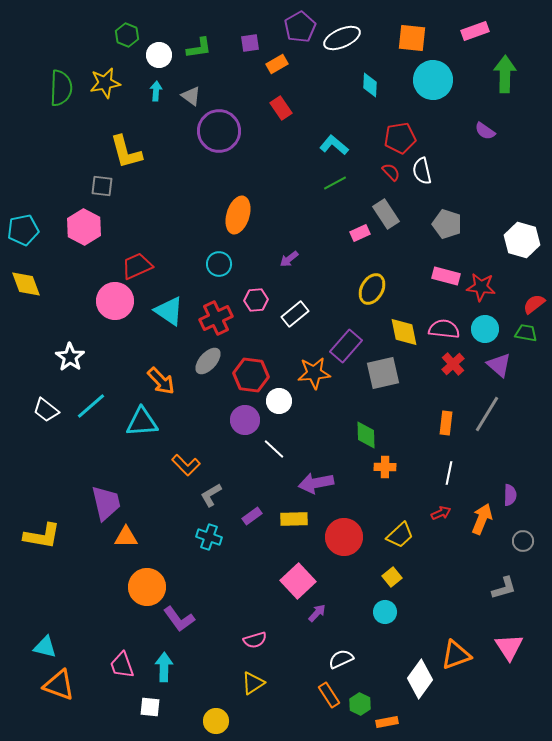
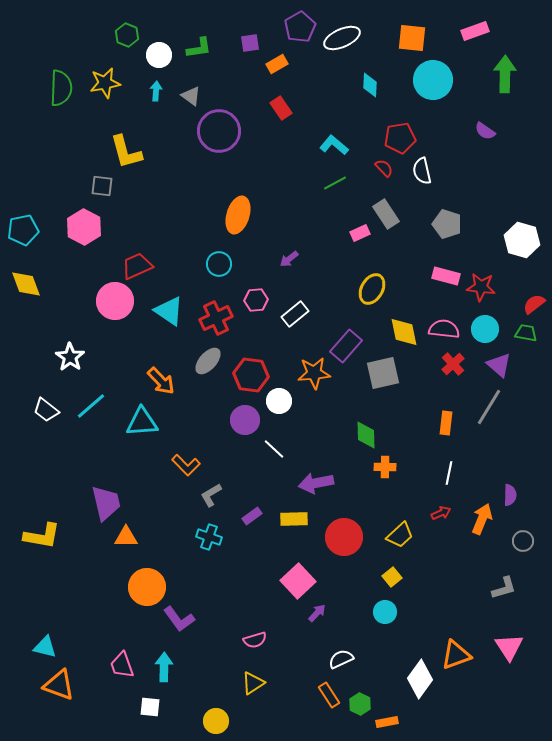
red semicircle at (391, 172): moved 7 px left, 4 px up
gray line at (487, 414): moved 2 px right, 7 px up
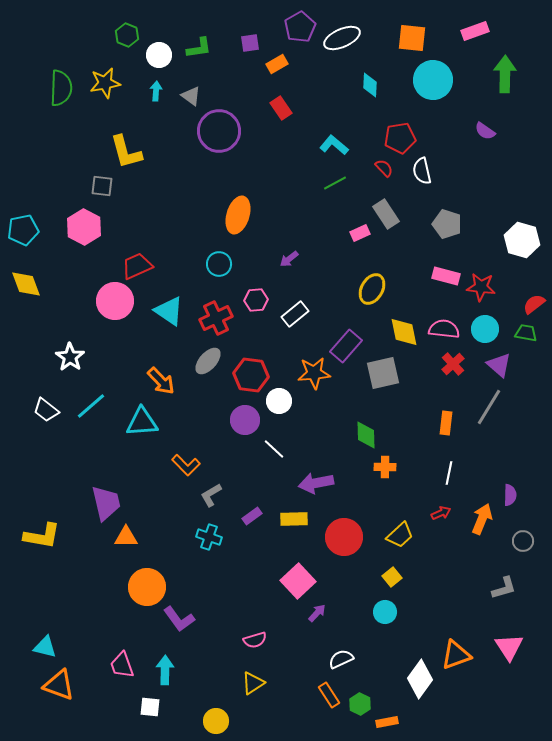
cyan arrow at (164, 667): moved 1 px right, 3 px down
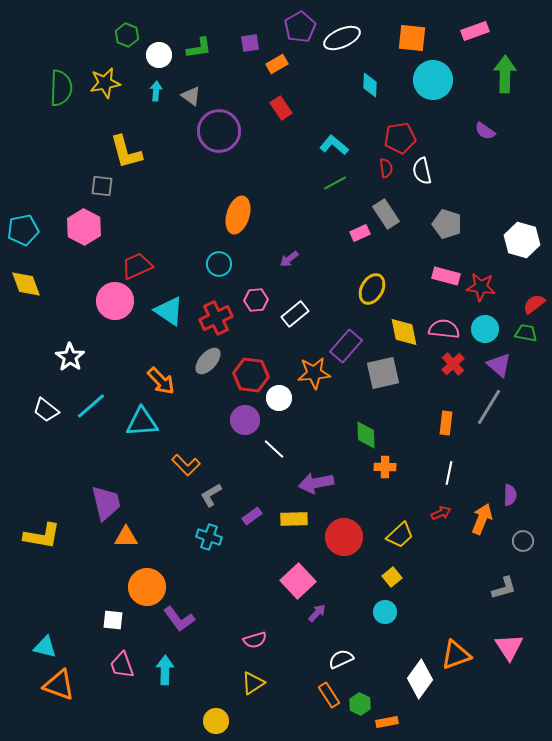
red semicircle at (384, 168): moved 2 px right; rotated 36 degrees clockwise
white circle at (279, 401): moved 3 px up
white square at (150, 707): moved 37 px left, 87 px up
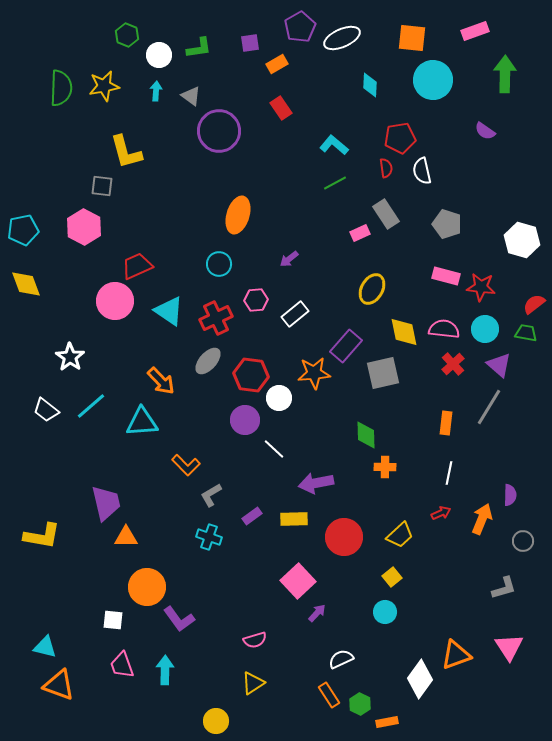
yellow star at (105, 83): moved 1 px left, 3 px down
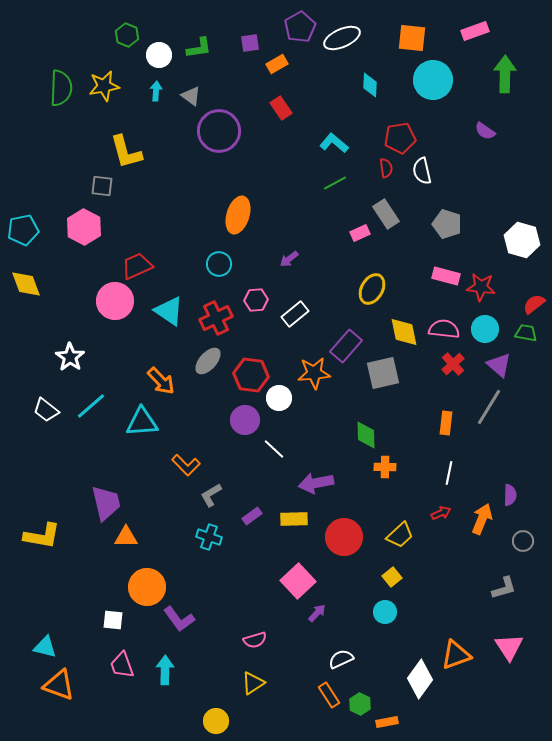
cyan L-shape at (334, 145): moved 2 px up
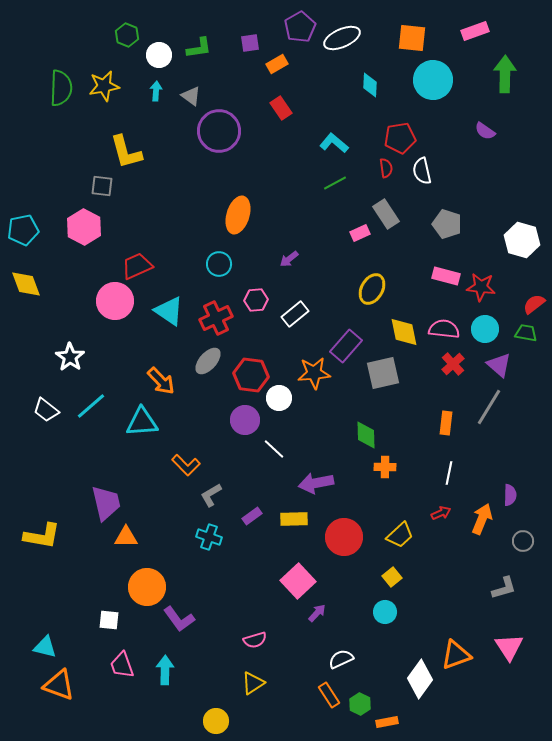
white square at (113, 620): moved 4 px left
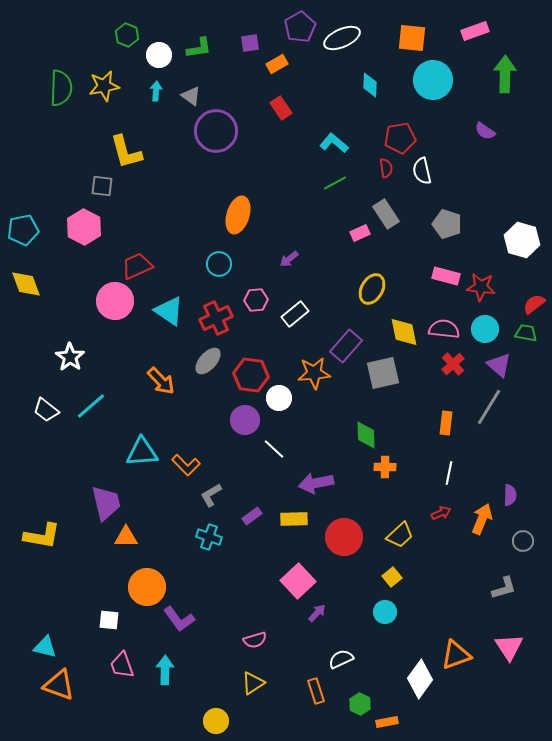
purple circle at (219, 131): moved 3 px left
cyan triangle at (142, 422): moved 30 px down
orange rectangle at (329, 695): moved 13 px left, 4 px up; rotated 15 degrees clockwise
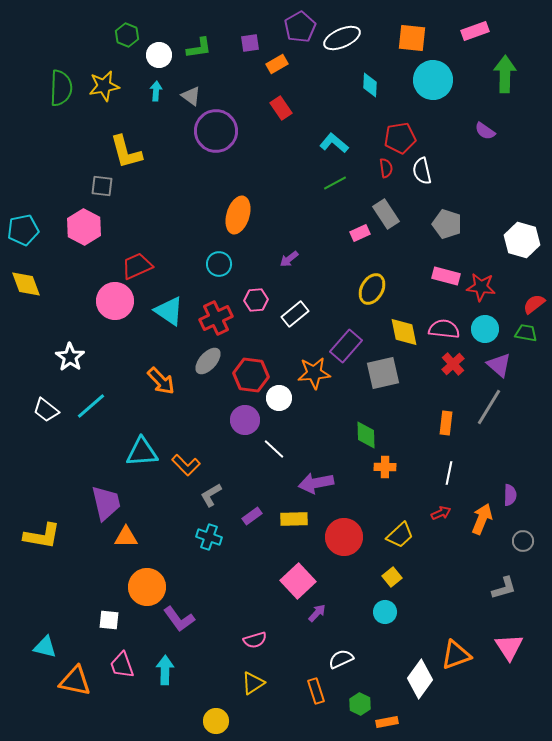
orange triangle at (59, 685): moved 16 px right, 4 px up; rotated 8 degrees counterclockwise
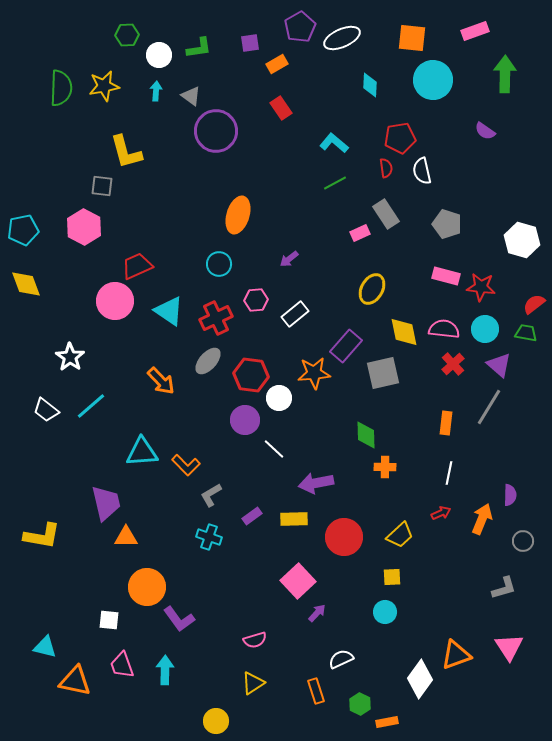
green hexagon at (127, 35): rotated 25 degrees counterclockwise
yellow square at (392, 577): rotated 36 degrees clockwise
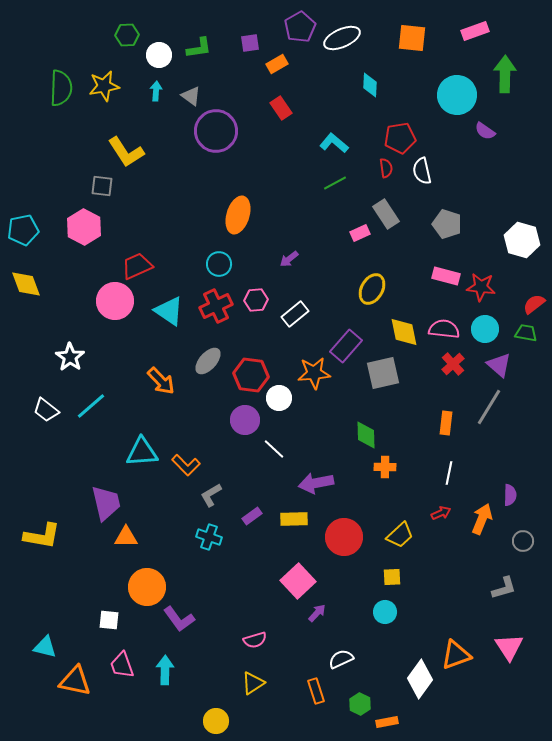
cyan circle at (433, 80): moved 24 px right, 15 px down
yellow L-shape at (126, 152): rotated 18 degrees counterclockwise
red cross at (216, 318): moved 12 px up
